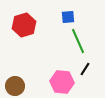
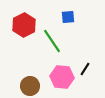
red hexagon: rotated 10 degrees counterclockwise
green line: moved 26 px left; rotated 10 degrees counterclockwise
pink hexagon: moved 5 px up
brown circle: moved 15 px right
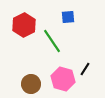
pink hexagon: moved 1 px right, 2 px down; rotated 10 degrees clockwise
brown circle: moved 1 px right, 2 px up
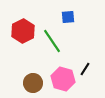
red hexagon: moved 1 px left, 6 px down
brown circle: moved 2 px right, 1 px up
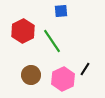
blue square: moved 7 px left, 6 px up
pink hexagon: rotated 20 degrees clockwise
brown circle: moved 2 px left, 8 px up
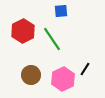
green line: moved 2 px up
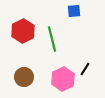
blue square: moved 13 px right
green line: rotated 20 degrees clockwise
brown circle: moved 7 px left, 2 px down
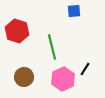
red hexagon: moved 6 px left; rotated 15 degrees counterclockwise
green line: moved 8 px down
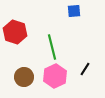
red hexagon: moved 2 px left, 1 px down
pink hexagon: moved 8 px left, 3 px up
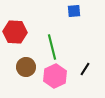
red hexagon: rotated 15 degrees counterclockwise
brown circle: moved 2 px right, 10 px up
